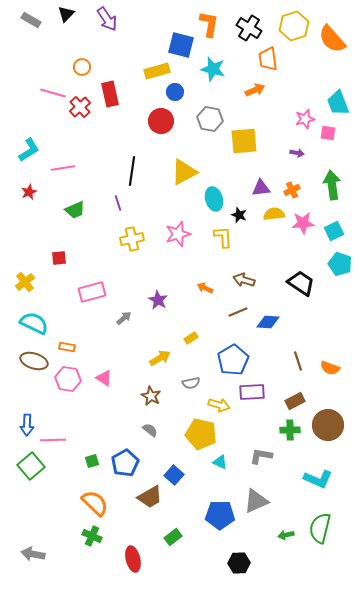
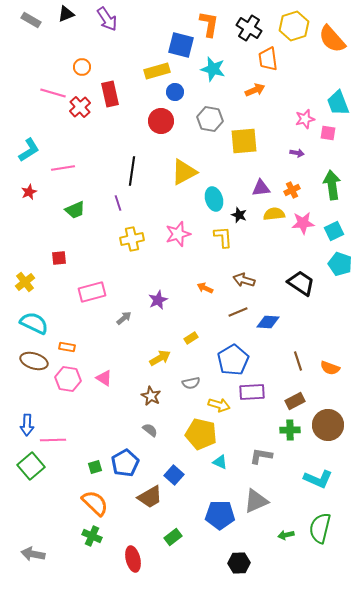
black triangle at (66, 14): rotated 24 degrees clockwise
purple star at (158, 300): rotated 18 degrees clockwise
green square at (92, 461): moved 3 px right, 6 px down
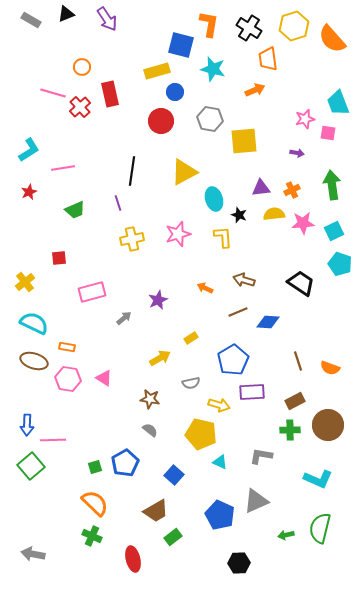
brown star at (151, 396): moved 1 px left, 3 px down; rotated 18 degrees counterclockwise
brown trapezoid at (150, 497): moved 6 px right, 14 px down
blue pentagon at (220, 515): rotated 24 degrees clockwise
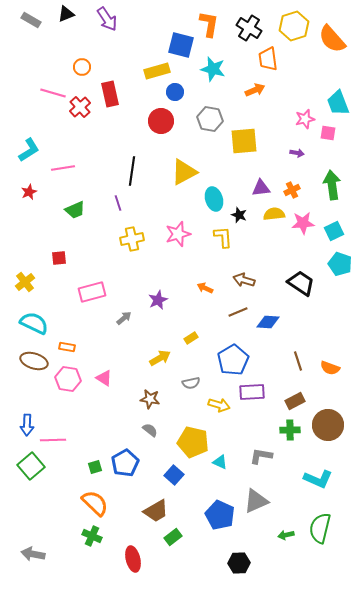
yellow pentagon at (201, 434): moved 8 px left, 8 px down
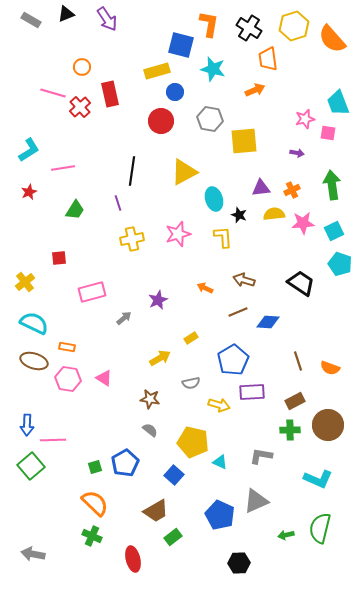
green trapezoid at (75, 210): rotated 35 degrees counterclockwise
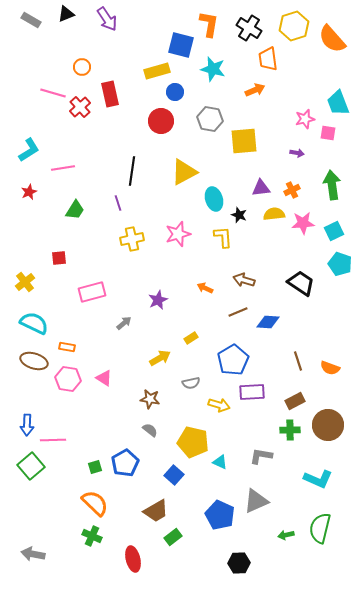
gray arrow at (124, 318): moved 5 px down
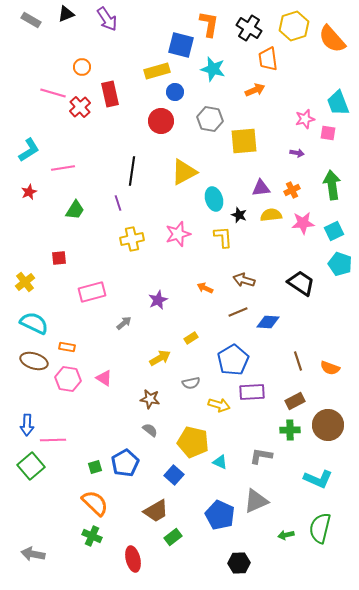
yellow semicircle at (274, 214): moved 3 px left, 1 px down
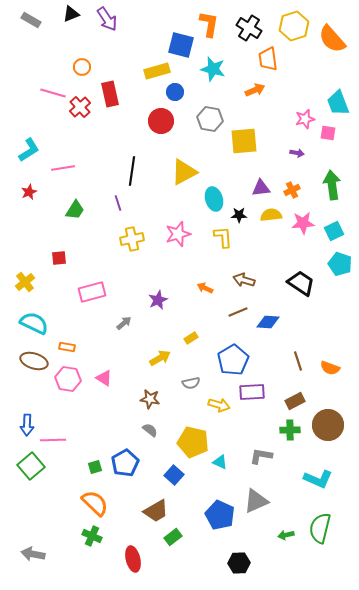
black triangle at (66, 14): moved 5 px right
black star at (239, 215): rotated 21 degrees counterclockwise
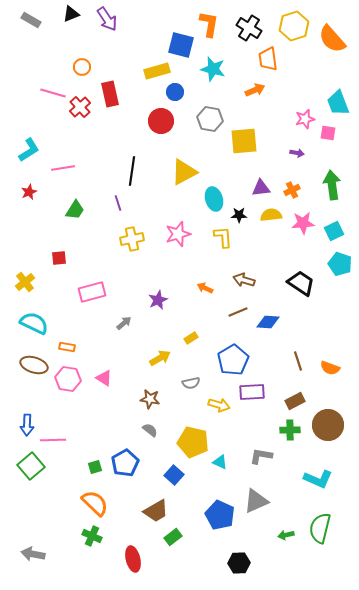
brown ellipse at (34, 361): moved 4 px down
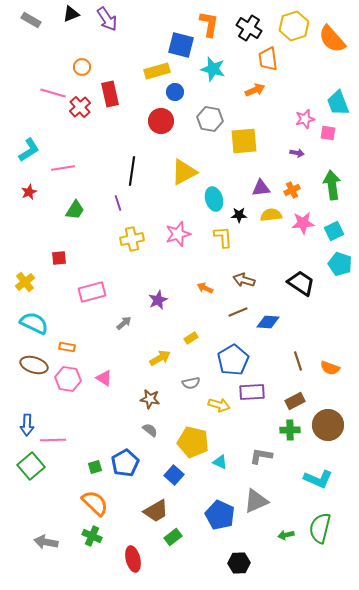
gray arrow at (33, 554): moved 13 px right, 12 px up
